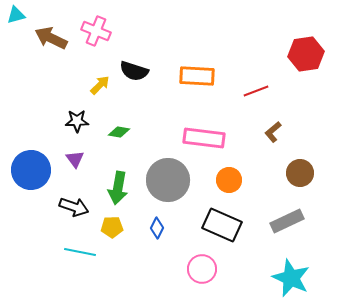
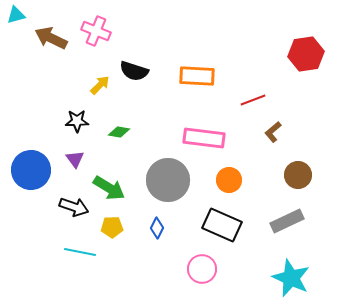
red line: moved 3 px left, 9 px down
brown circle: moved 2 px left, 2 px down
green arrow: moved 9 px left; rotated 68 degrees counterclockwise
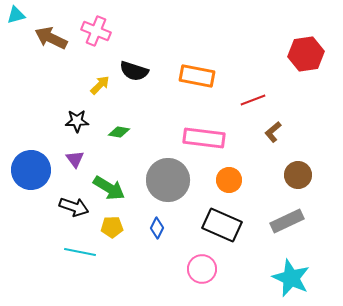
orange rectangle: rotated 8 degrees clockwise
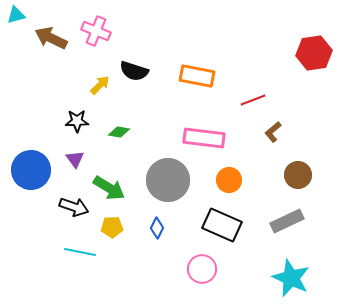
red hexagon: moved 8 px right, 1 px up
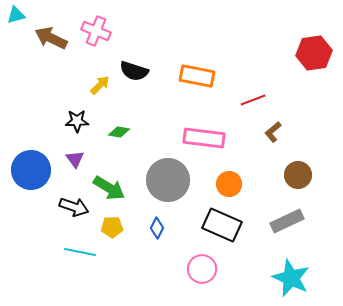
orange circle: moved 4 px down
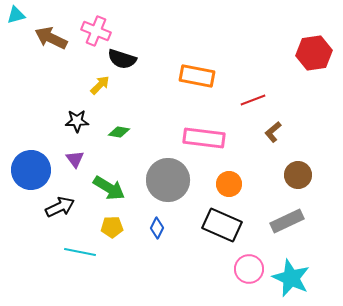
black semicircle: moved 12 px left, 12 px up
black arrow: moved 14 px left; rotated 44 degrees counterclockwise
pink circle: moved 47 px right
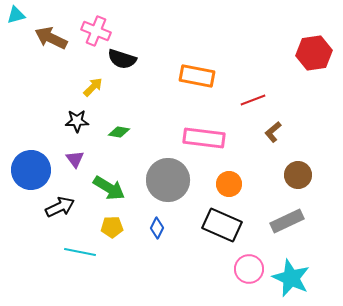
yellow arrow: moved 7 px left, 2 px down
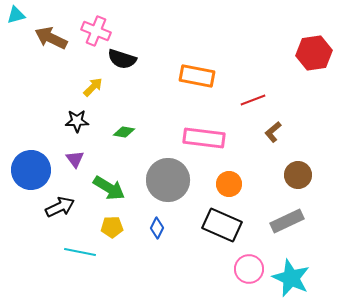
green diamond: moved 5 px right
